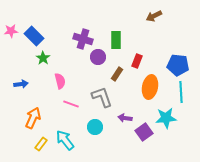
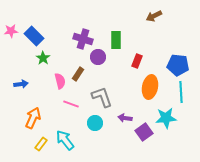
brown rectangle: moved 39 px left
cyan circle: moved 4 px up
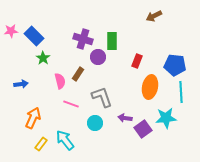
green rectangle: moved 4 px left, 1 px down
blue pentagon: moved 3 px left
purple square: moved 1 px left, 3 px up
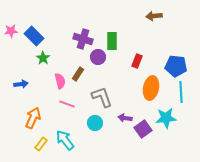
brown arrow: rotated 21 degrees clockwise
blue pentagon: moved 1 px right, 1 px down
orange ellipse: moved 1 px right, 1 px down
pink line: moved 4 px left
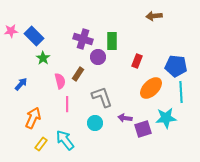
blue arrow: rotated 40 degrees counterclockwise
orange ellipse: rotated 35 degrees clockwise
pink line: rotated 70 degrees clockwise
purple square: rotated 18 degrees clockwise
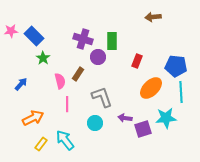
brown arrow: moved 1 px left, 1 px down
orange arrow: rotated 40 degrees clockwise
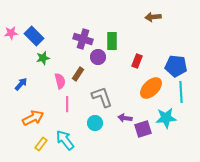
pink star: moved 2 px down
green star: rotated 24 degrees clockwise
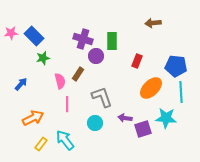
brown arrow: moved 6 px down
purple circle: moved 2 px left, 1 px up
cyan star: rotated 10 degrees clockwise
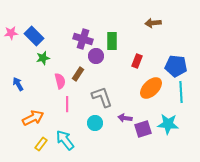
blue arrow: moved 3 px left; rotated 72 degrees counterclockwise
cyan star: moved 2 px right, 6 px down
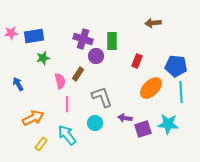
blue rectangle: rotated 54 degrees counterclockwise
cyan arrow: moved 2 px right, 5 px up
